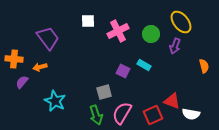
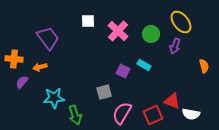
pink cross: rotated 20 degrees counterclockwise
cyan star: moved 1 px left, 3 px up; rotated 30 degrees counterclockwise
green arrow: moved 21 px left
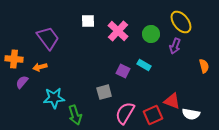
pink semicircle: moved 3 px right
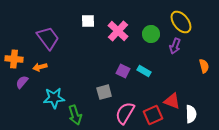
cyan rectangle: moved 6 px down
white semicircle: rotated 102 degrees counterclockwise
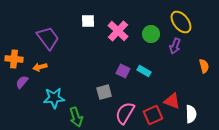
green arrow: moved 1 px right, 2 px down
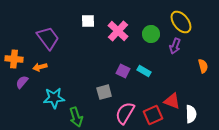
orange semicircle: moved 1 px left
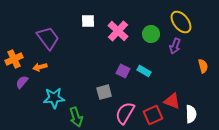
orange cross: rotated 30 degrees counterclockwise
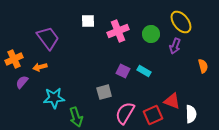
pink cross: rotated 25 degrees clockwise
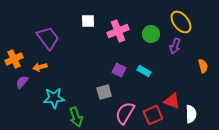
purple square: moved 4 px left, 1 px up
